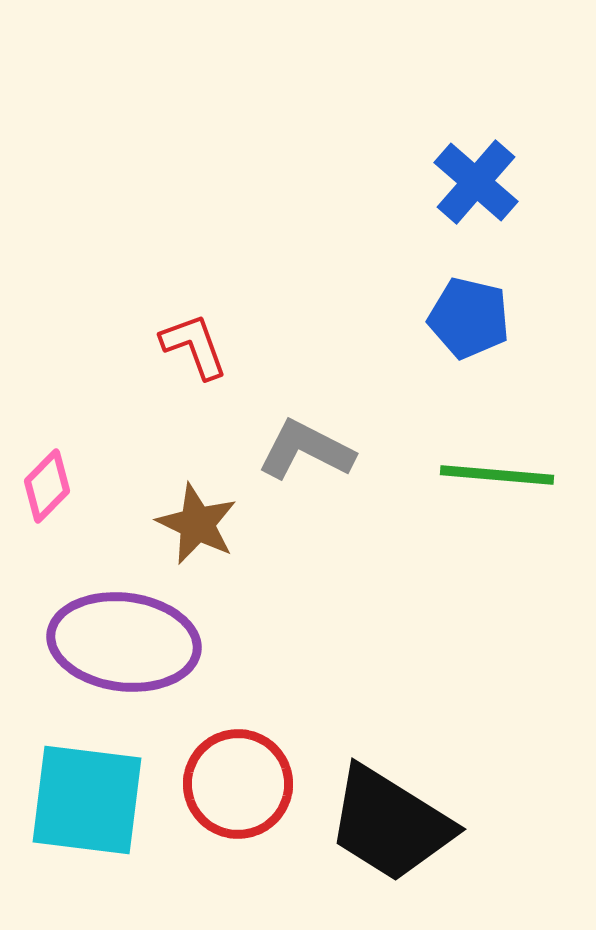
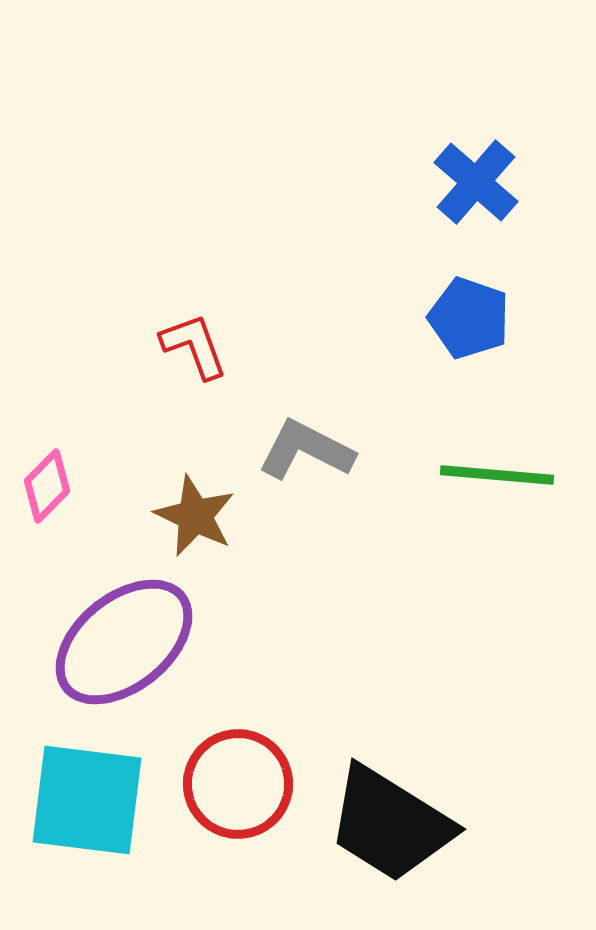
blue pentagon: rotated 6 degrees clockwise
brown star: moved 2 px left, 8 px up
purple ellipse: rotated 46 degrees counterclockwise
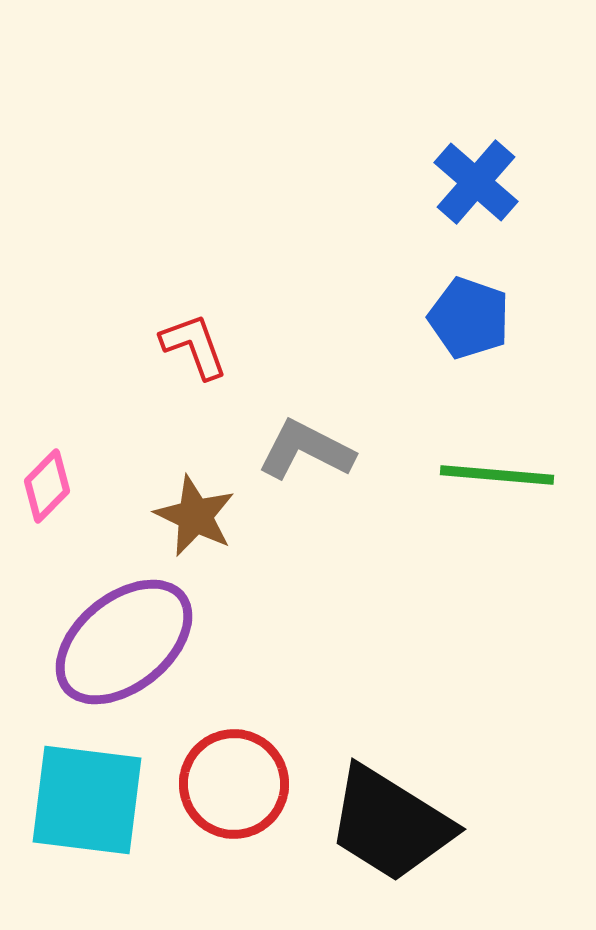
red circle: moved 4 px left
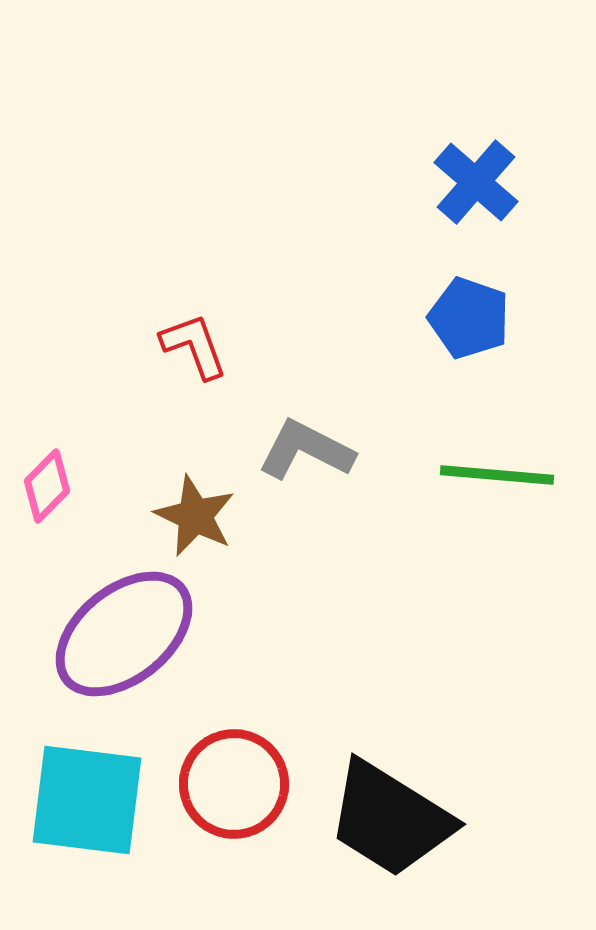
purple ellipse: moved 8 px up
black trapezoid: moved 5 px up
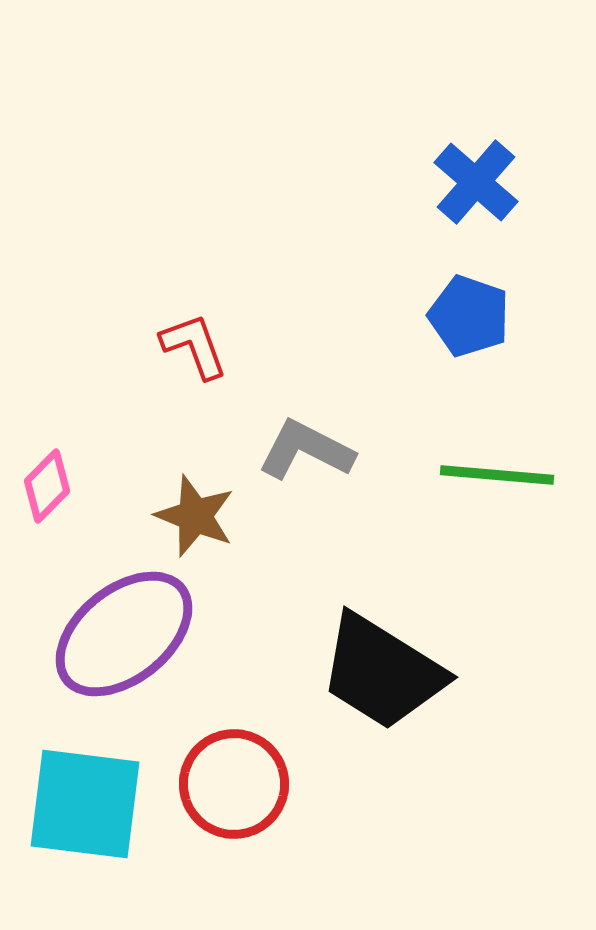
blue pentagon: moved 2 px up
brown star: rotated 4 degrees counterclockwise
cyan square: moved 2 px left, 4 px down
black trapezoid: moved 8 px left, 147 px up
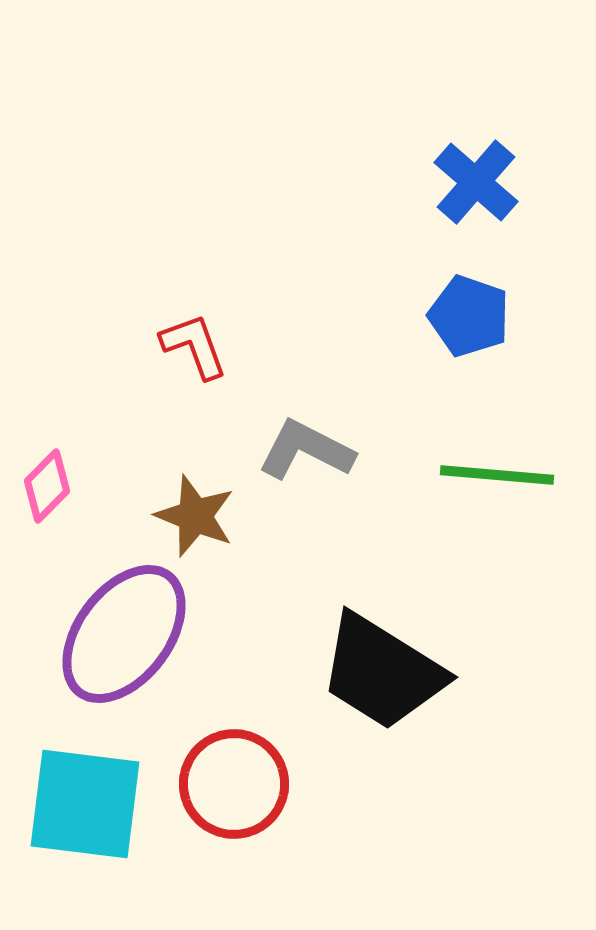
purple ellipse: rotated 14 degrees counterclockwise
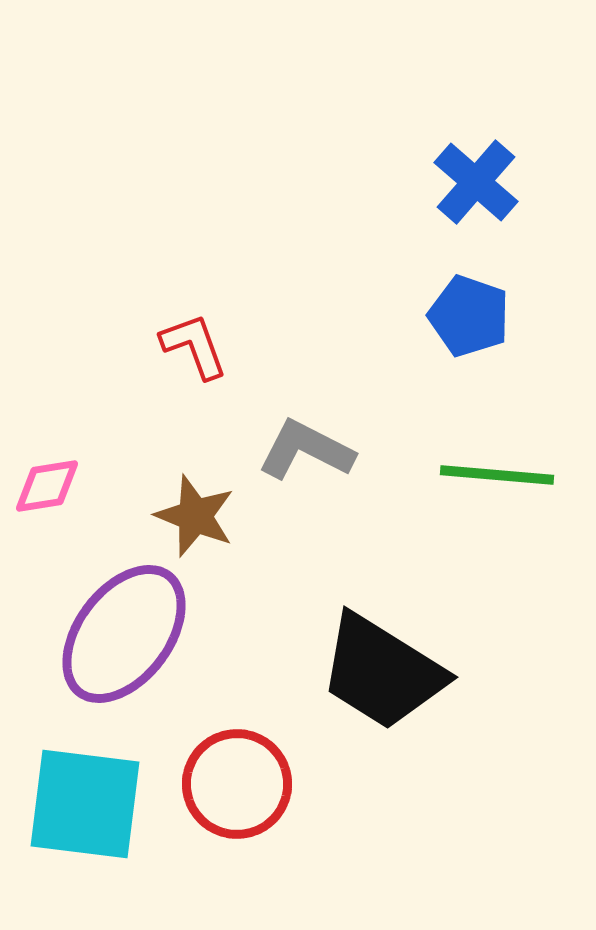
pink diamond: rotated 36 degrees clockwise
red circle: moved 3 px right
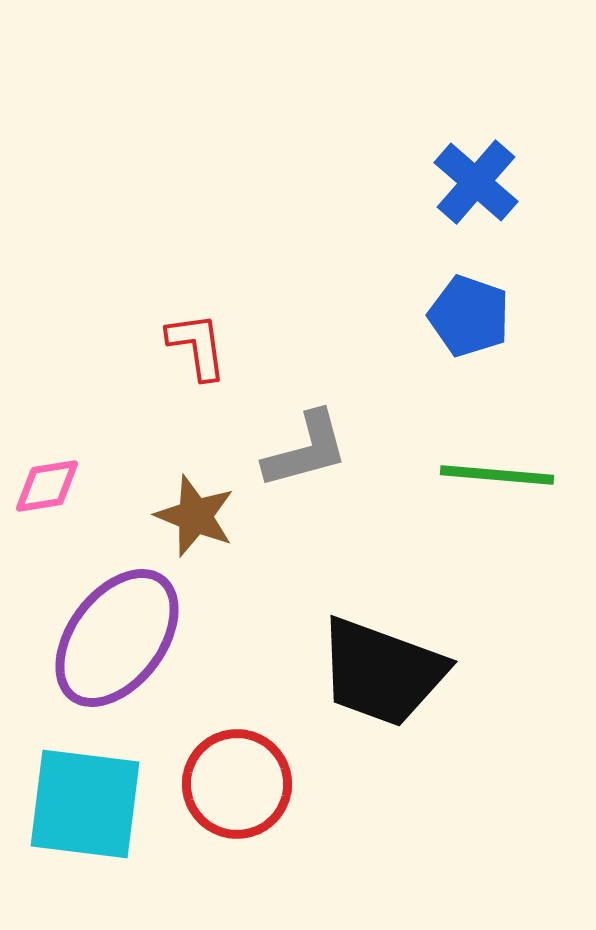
red L-shape: moved 3 px right; rotated 12 degrees clockwise
gray L-shape: rotated 138 degrees clockwise
purple ellipse: moved 7 px left, 4 px down
black trapezoid: rotated 12 degrees counterclockwise
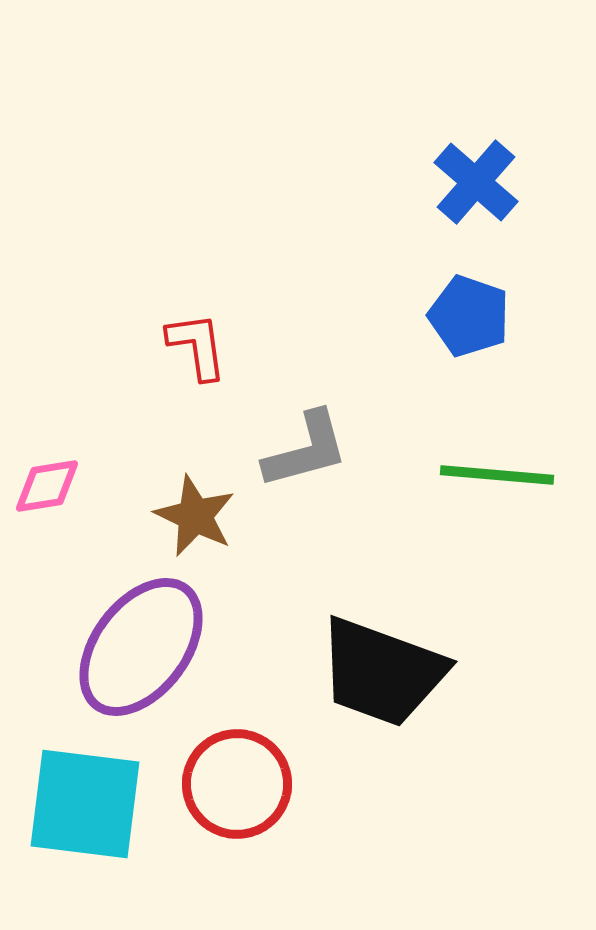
brown star: rotated 4 degrees clockwise
purple ellipse: moved 24 px right, 9 px down
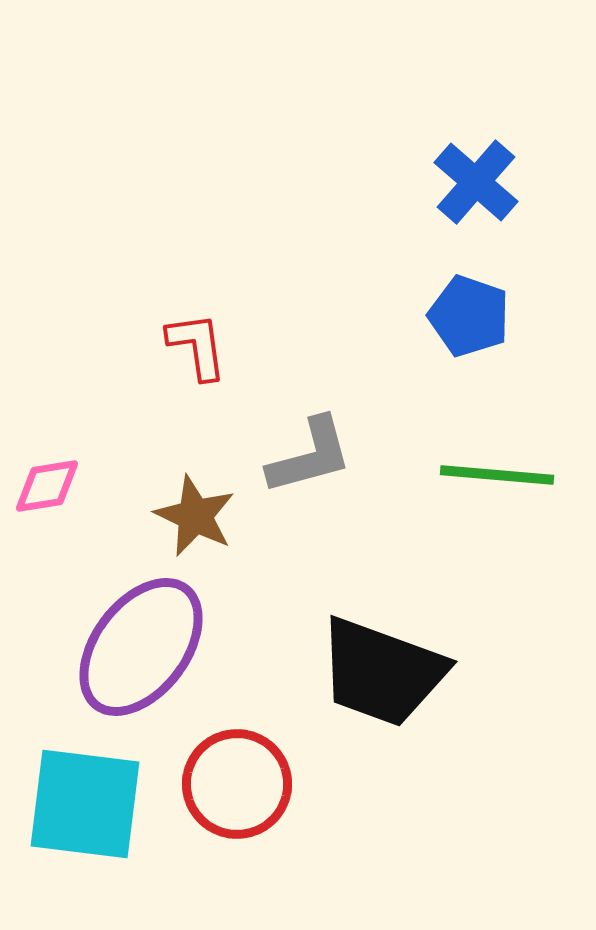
gray L-shape: moved 4 px right, 6 px down
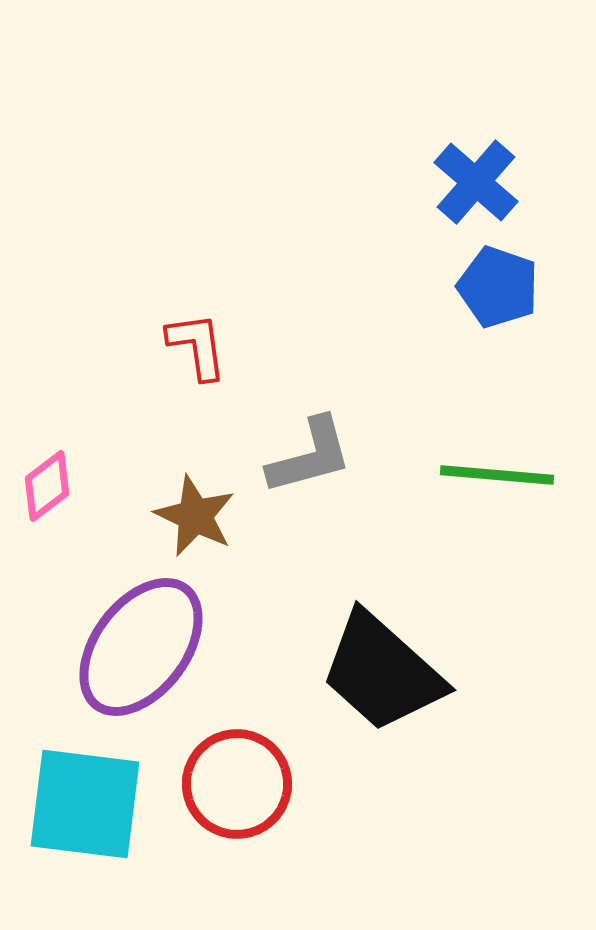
blue pentagon: moved 29 px right, 29 px up
pink diamond: rotated 28 degrees counterclockwise
black trapezoid: rotated 22 degrees clockwise
